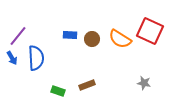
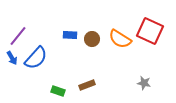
blue semicircle: rotated 45 degrees clockwise
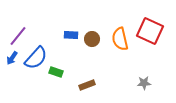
blue rectangle: moved 1 px right
orange semicircle: rotated 45 degrees clockwise
blue arrow: rotated 64 degrees clockwise
gray star: rotated 16 degrees counterclockwise
green rectangle: moved 2 px left, 19 px up
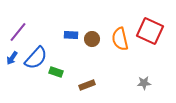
purple line: moved 4 px up
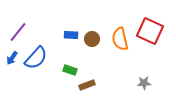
green rectangle: moved 14 px right, 2 px up
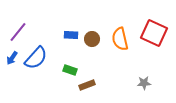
red square: moved 4 px right, 2 px down
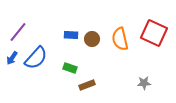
green rectangle: moved 2 px up
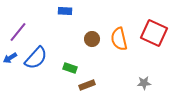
blue rectangle: moved 6 px left, 24 px up
orange semicircle: moved 1 px left
blue arrow: moved 2 px left; rotated 24 degrees clockwise
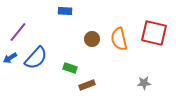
red square: rotated 12 degrees counterclockwise
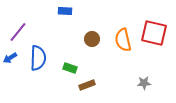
orange semicircle: moved 4 px right, 1 px down
blue semicircle: moved 2 px right; rotated 40 degrees counterclockwise
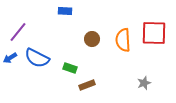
red square: rotated 12 degrees counterclockwise
orange semicircle: rotated 10 degrees clockwise
blue semicircle: moved 1 px left; rotated 115 degrees clockwise
gray star: rotated 16 degrees counterclockwise
